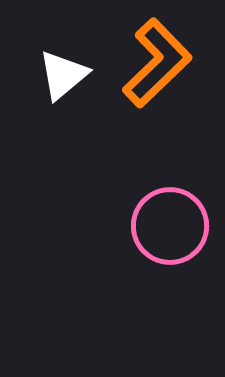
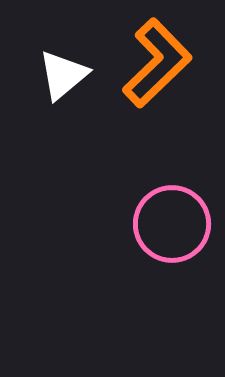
pink circle: moved 2 px right, 2 px up
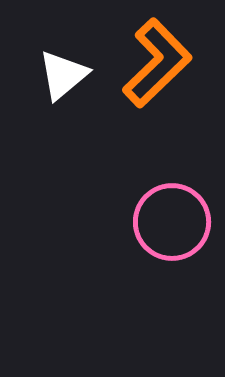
pink circle: moved 2 px up
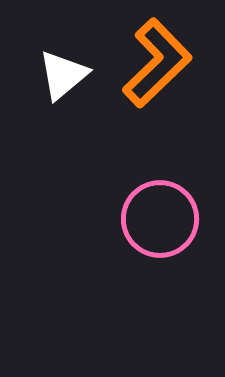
pink circle: moved 12 px left, 3 px up
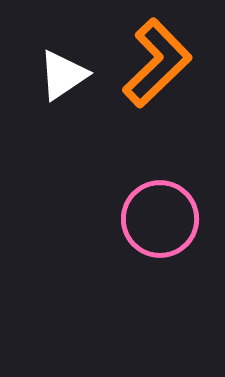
white triangle: rotated 6 degrees clockwise
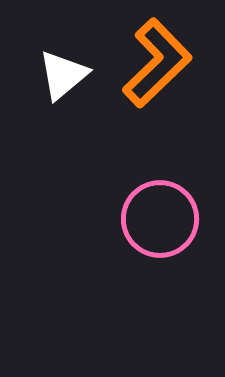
white triangle: rotated 6 degrees counterclockwise
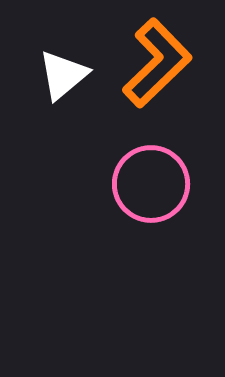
pink circle: moved 9 px left, 35 px up
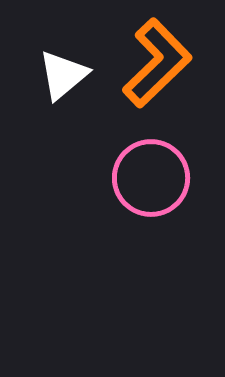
pink circle: moved 6 px up
